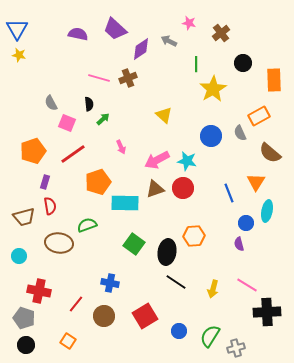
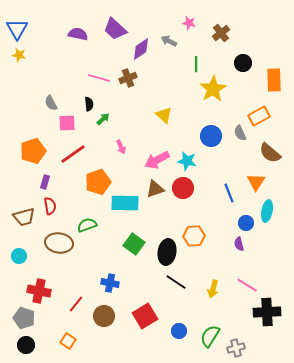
pink square at (67, 123): rotated 24 degrees counterclockwise
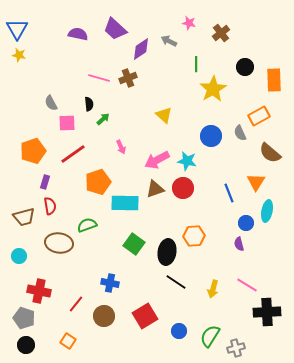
black circle at (243, 63): moved 2 px right, 4 px down
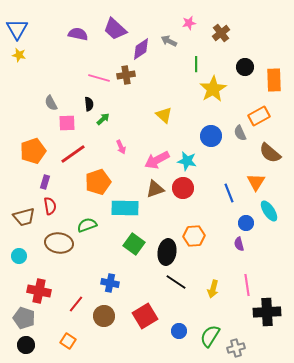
pink star at (189, 23): rotated 24 degrees counterclockwise
brown cross at (128, 78): moved 2 px left, 3 px up; rotated 12 degrees clockwise
cyan rectangle at (125, 203): moved 5 px down
cyan ellipse at (267, 211): moved 2 px right; rotated 45 degrees counterclockwise
pink line at (247, 285): rotated 50 degrees clockwise
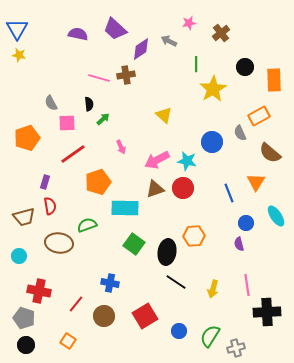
blue circle at (211, 136): moved 1 px right, 6 px down
orange pentagon at (33, 151): moved 6 px left, 13 px up
cyan ellipse at (269, 211): moved 7 px right, 5 px down
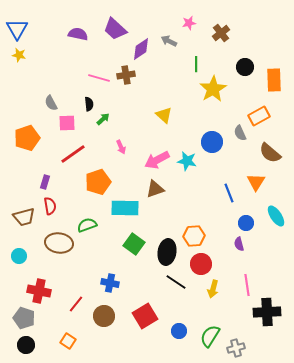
red circle at (183, 188): moved 18 px right, 76 px down
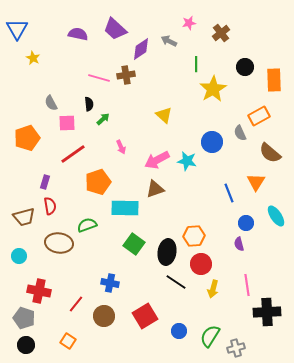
yellow star at (19, 55): moved 14 px right, 3 px down; rotated 16 degrees clockwise
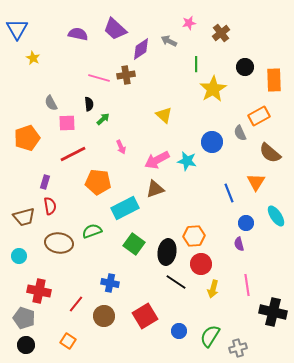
red line at (73, 154): rotated 8 degrees clockwise
orange pentagon at (98, 182): rotated 25 degrees clockwise
cyan rectangle at (125, 208): rotated 28 degrees counterclockwise
green semicircle at (87, 225): moved 5 px right, 6 px down
black cross at (267, 312): moved 6 px right; rotated 16 degrees clockwise
gray cross at (236, 348): moved 2 px right
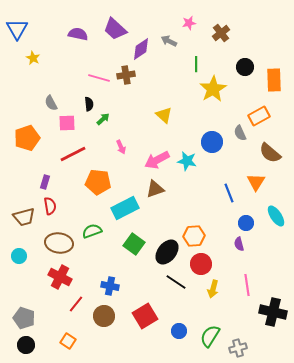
black ellipse at (167, 252): rotated 30 degrees clockwise
blue cross at (110, 283): moved 3 px down
red cross at (39, 291): moved 21 px right, 14 px up; rotated 15 degrees clockwise
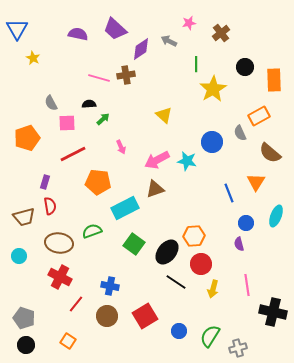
black semicircle at (89, 104): rotated 88 degrees counterclockwise
cyan ellipse at (276, 216): rotated 55 degrees clockwise
brown circle at (104, 316): moved 3 px right
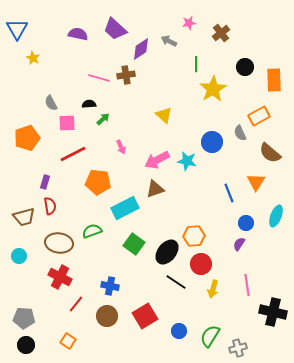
purple semicircle at (239, 244): rotated 48 degrees clockwise
gray pentagon at (24, 318): rotated 15 degrees counterclockwise
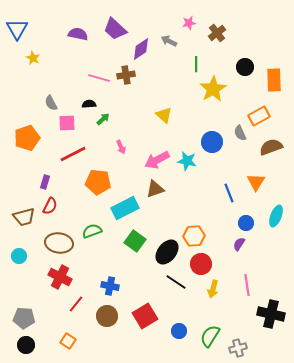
brown cross at (221, 33): moved 4 px left
brown semicircle at (270, 153): moved 1 px right, 6 px up; rotated 120 degrees clockwise
red semicircle at (50, 206): rotated 36 degrees clockwise
green square at (134, 244): moved 1 px right, 3 px up
black cross at (273, 312): moved 2 px left, 2 px down
